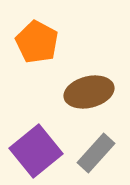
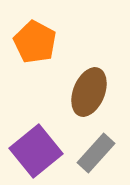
orange pentagon: moved 2 px left
brown ellipse: rotated 54 degrees counterclockwise
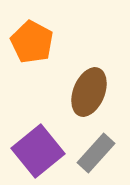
orange pentagon: moved 3 px left
purple square: moved 2 px right
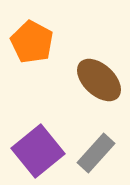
brown ellipse: moved 10 px right, 12 px up; rotated 69 degrees counterclockwise
